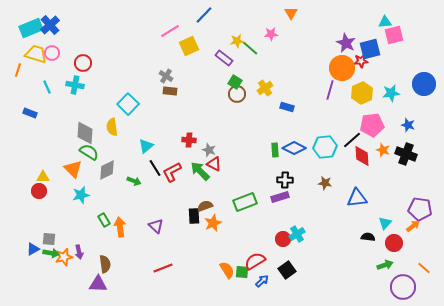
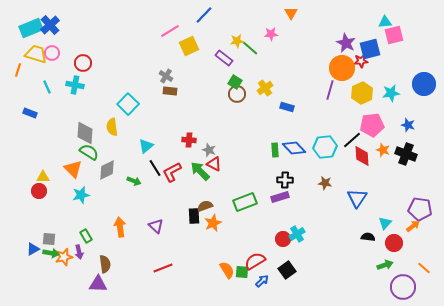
blue diamond at (294, 148): rotated 20 degrees clockwise
blue triangle at (357, 198): rotated 50 degrees counterclockwise
green rectangle at (104, 220): moved 18 px left, 16 px down
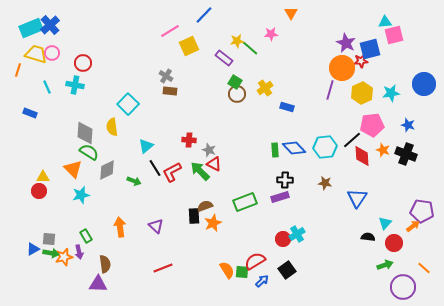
purple pentagon at (420, 209): moved 2 px right, 2 px down
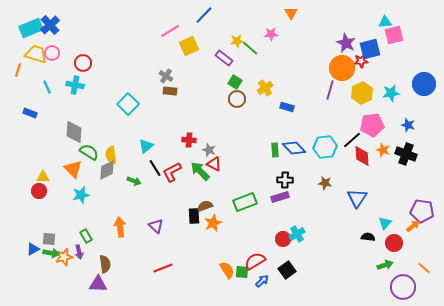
brown circle at (237, 94): moved 5 px down
yellow semicircle at (112, 127): moved 1 px left, 28 px down
gray diamond at (85, 133): moved 11 px left, 1 px up
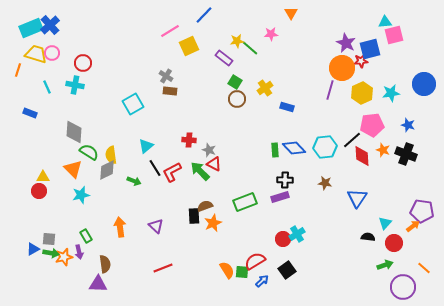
cyan square at (128, 104): moved 5 px right; rotated 15 degrees clockwise
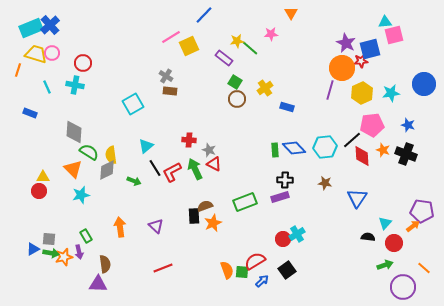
pink line at (170, 31): moved 1 px right, 6 px down
green arrow at (200, 171): moved 5 px left, 2 px up; rotated 20 degrees clockwise
orange semicircle at (227, 270): rotated 12 degrees clockwise
